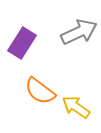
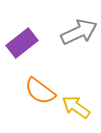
purple rectangle: rotated 20 degrees clockwise
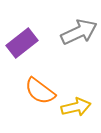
yellow arrow: rotated 132 degrees clockwise
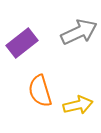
orange semicircle: rotated 36 degrees clockwise
yellow arrow: moved 2 px right, 2 px up
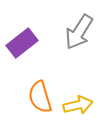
gray arrow: rotated 147 degrees clockwise
orange semicircle: moved 6 px down
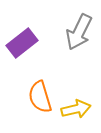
gray arrow: rotated 6 degrees counterclockwise
yellow arrow: moved 2 px left, 4 px down
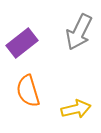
orange semicircle: moved 12 px left, 6 px up
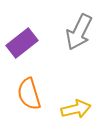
orange semicircle: moved 1 px right, 3 px down
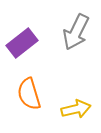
gray arrow: moved 3 px left
